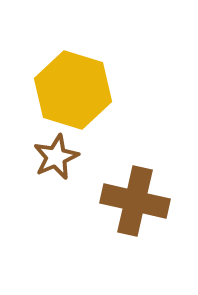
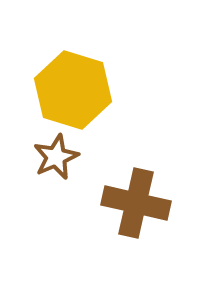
brown cross: moved 1 px right, 2 px down
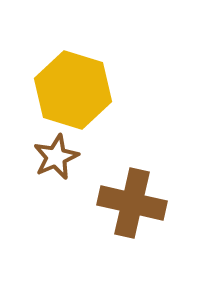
brown cross: moved 4 px left
